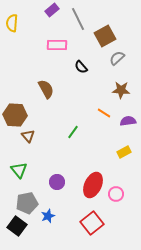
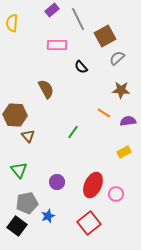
red square: moved 3 px left
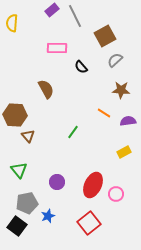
gray line: moved 3 px left, 3 px up
pink rectangle: moved 3 px down
gray semicircle: moved 2 px left, 2 px down
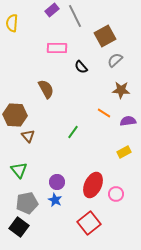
blue star: moved 7 px right, 16 px up; rotated 24 degrees counterclockwise
black square: moved 2 px right, 1 px down
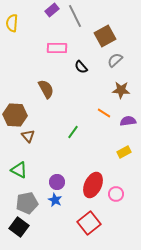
green triangle: rotated 24 degrees counterclockwise
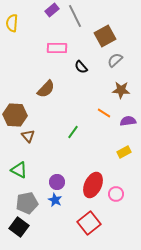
brown semicircle: rotated 72 degrees clockwise
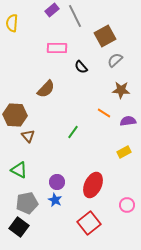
pink circle: moved 11 px right, 11 px down
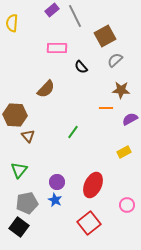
orange line: moved 2 px right, 5 px up; rotated 32 degrees counterclockwise
purple semicircle: moved 2 px right, 2 px up; rotated 21 degrees counterclockwise
green triangle: rotated 42 degrees clockwise
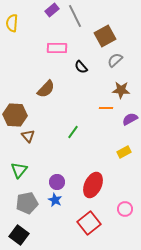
pink circle: moved 2 px left, 4 px down
black square: moved 8 px down
